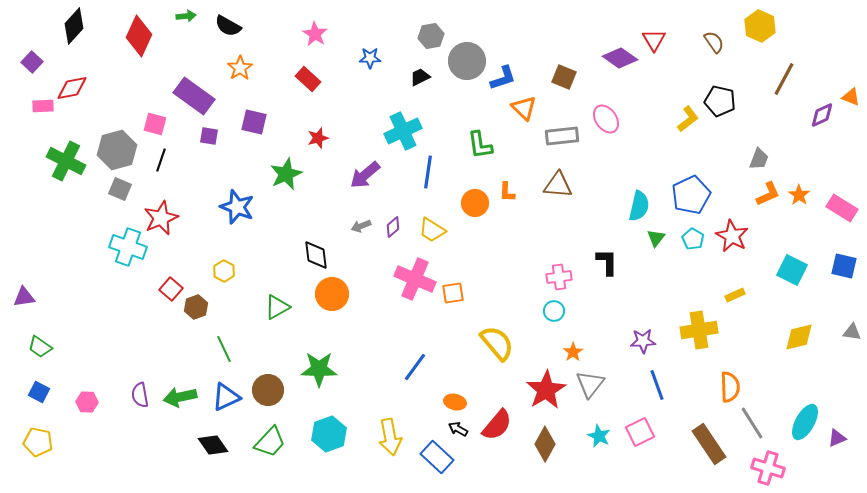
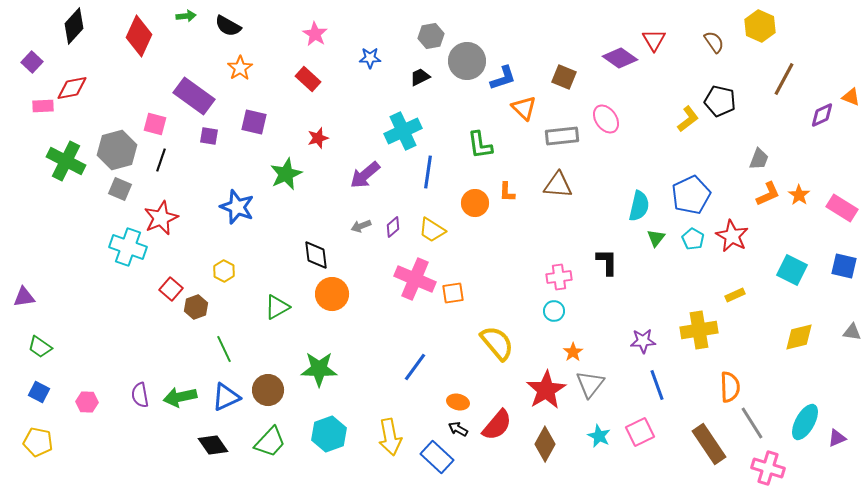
orange ellipse at (455, 402): moved 3 px right
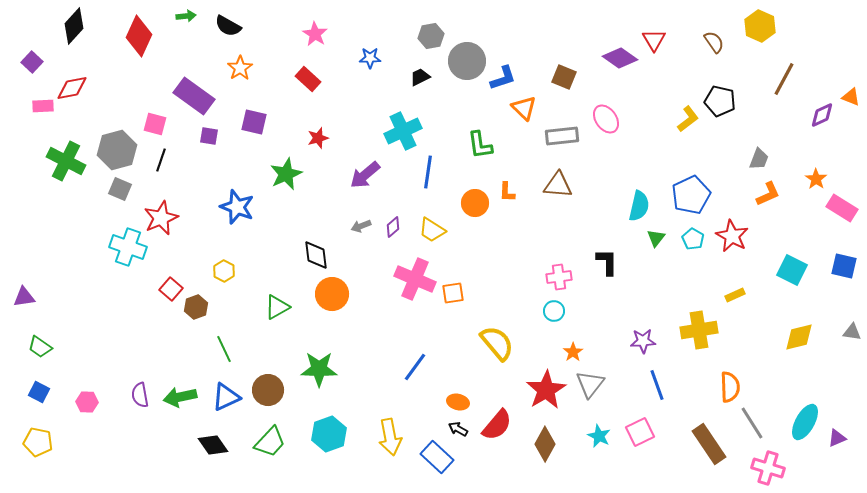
orange star at (799, 195): moved 17 px right, 16 px up
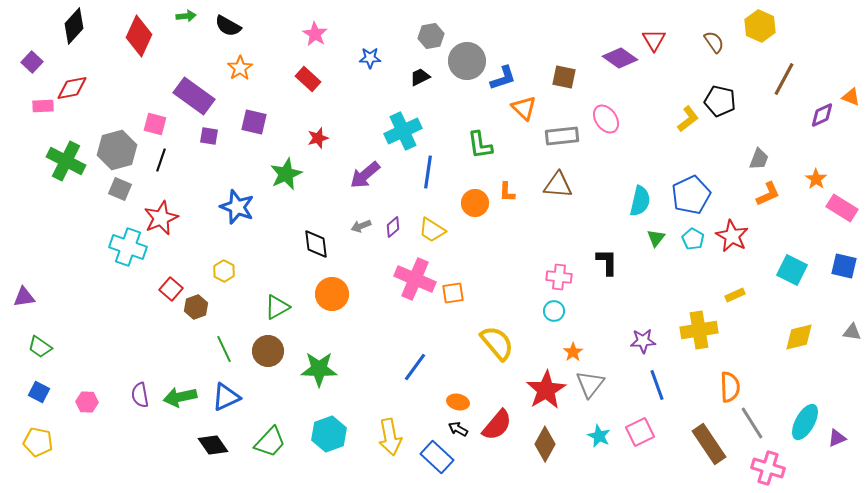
brown square at (564, 77): rotated 10 degrees counterclockwise
cyan semicircle at (639, 206): moved 1 px right, 5 px up
black diamond at (316, 255): moved 11 px up
pink cross at (559, 277): rotated 15 degrees clockwise
brown circle at (268, 390): moved 39 px up
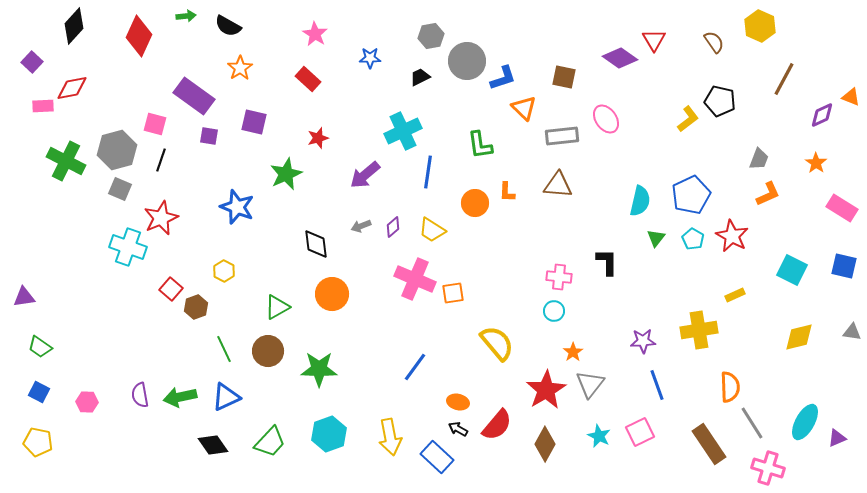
orange star at (816, 179): moved 16 px up
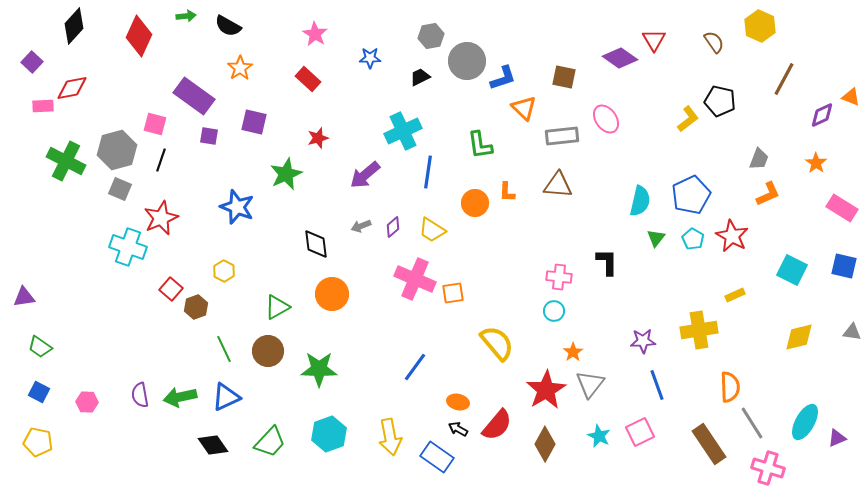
blue rectangle at (437, 457): rotated 8 degrees counterclockwise
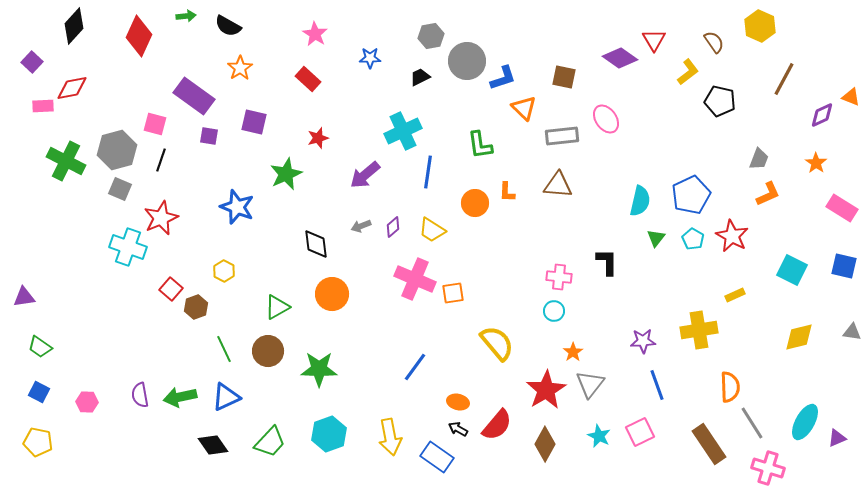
yellow L-shape at (688, 119): moved 47 px up
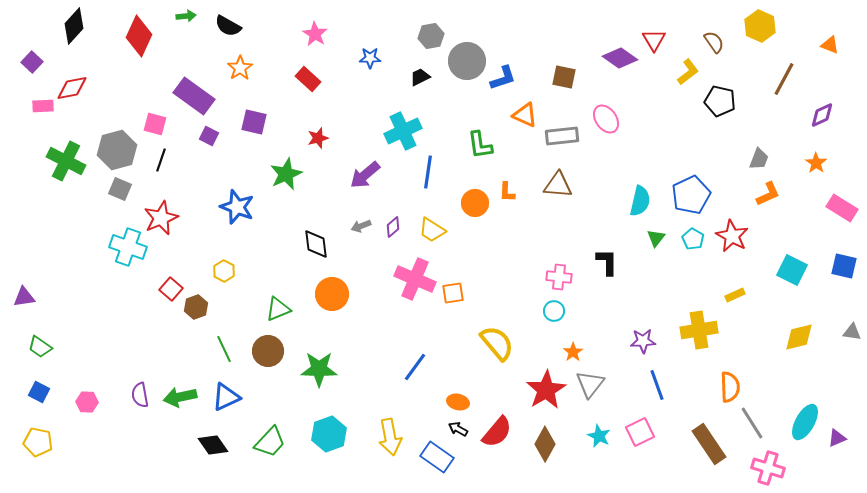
orange triangle at (851, 97): moved 21 px left, 52 px up
orange triangle at (524, 108): moved 1 px right, 7 px down; rotated 20 degrees counterclockwise
purple square at (209, 136): rotated 18 degrees clockwise
green triangle at (277, 307): moved 1 px right, 2 px down; rotated 8 degrees clockwise
red semicircle at (497, 425): moved 7 px down
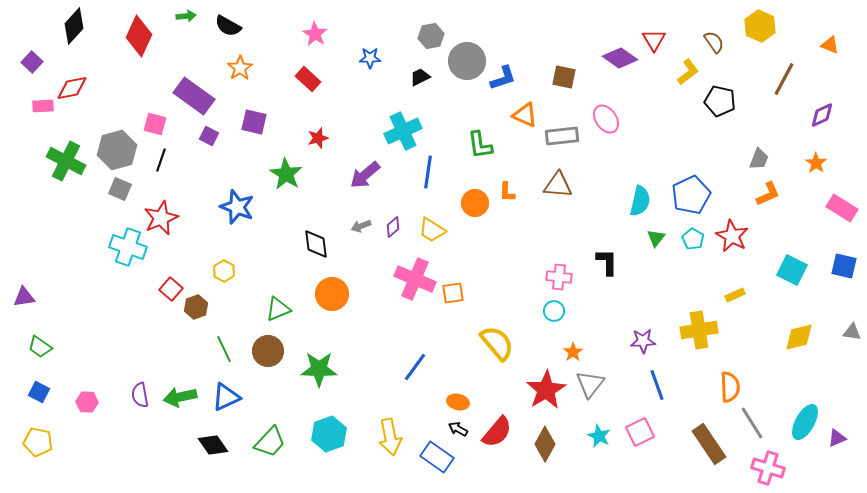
green star at (286, 174): rotated 16 degrees counterclockwise
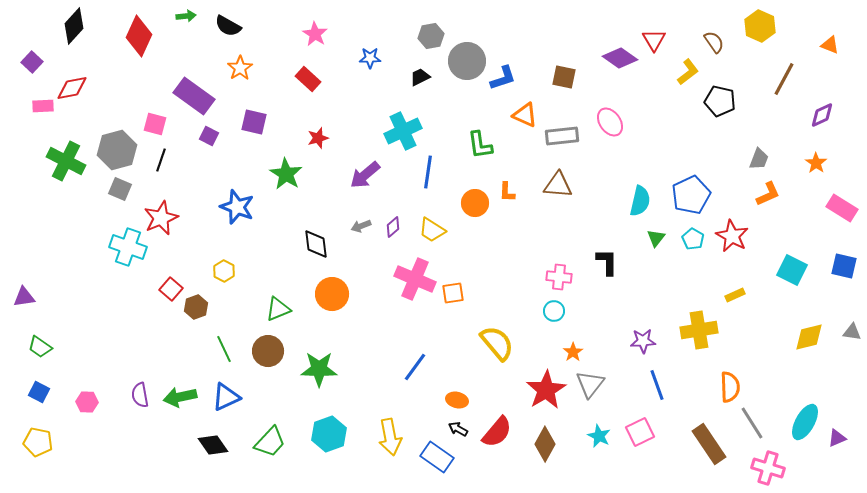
pink ellipse at (606, 119): moved 4 px right, 3 px down
yellow diamond at (799, 337): moved 10 px right
orange ellipse at (458, 402): moved 1 px left, 2 px up
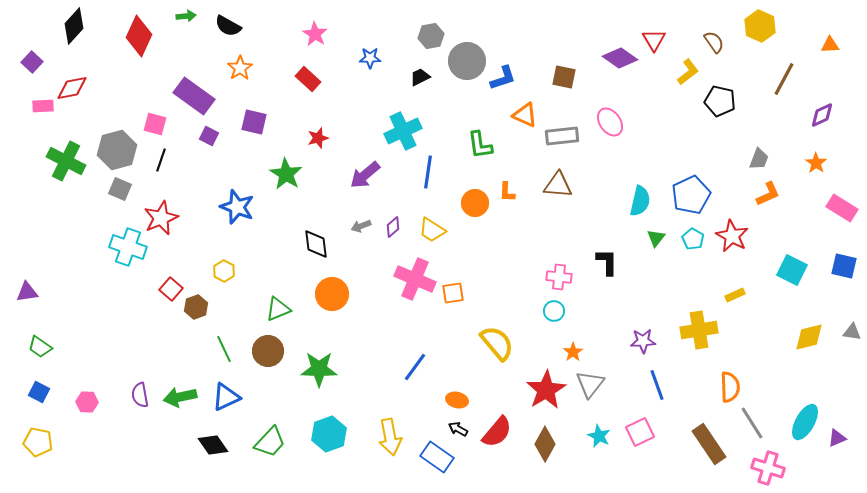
orange triangle at (830, 45): rotated 24 degrees counterclockwise
purple triangle at (24, 297): moved 3 px right, 5 px up
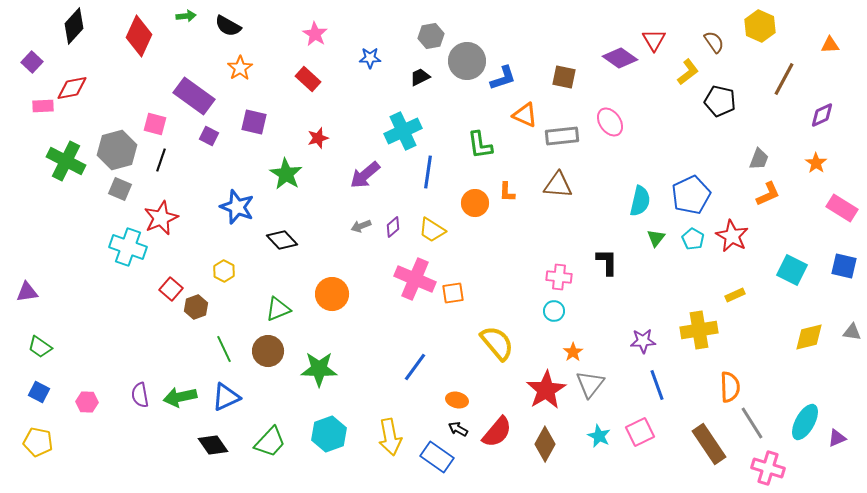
black diamond at (316, 244): moved 34 px left, 4 px up; rotated 36 degrees counterclockwise
